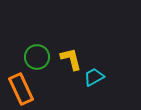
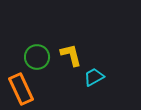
yellow L-shape: moved 4 px up
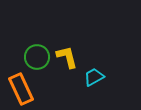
yellow L-shape: moved 4 px left, 2 px down
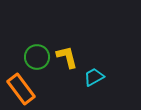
orange rectangle: rotated 12 degrees counterclockwise
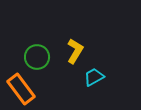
yellow L-shape: moved 8 px right, 6 px up; rotated 45 degrees clockwise
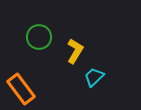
green circle: moved 2 px right, 20 px up
cyan trapezoid: rotated 15 degrees counterclockwise
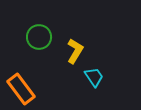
cyan trapezoid: rotated 100 degrees clockwise
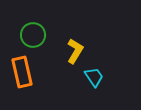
green circle: moved 6 px left, 2 px up
orange rectangle: moved 1 px right, 17 px up; rotated 24 degrees clockwise
